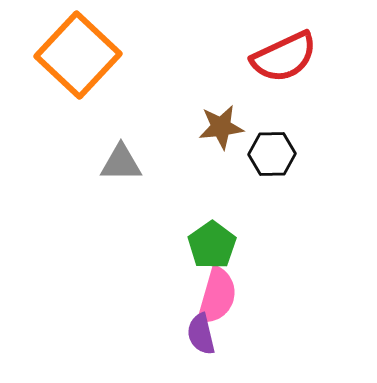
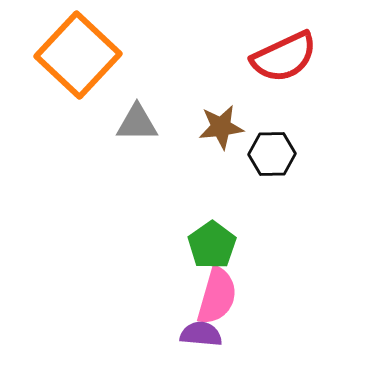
gray triangle: moved 16 px right, 40 px up
purple semicircle: rotated 108 degrees clockwise
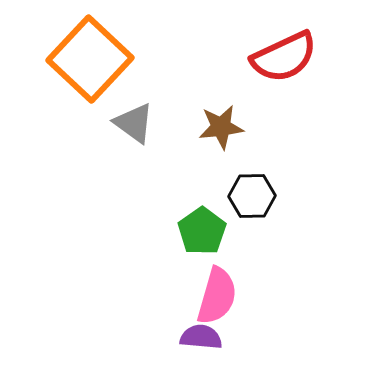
orange square: moved 12 px right, 4 px down
gray triangle: moved 3 px left; rotated 36 degrees clockwise
black hexagon: moved 20 px left, 42 px down
green pentagon: moved 10 px left, 14 px up
purple semicircle: moved 3 px down
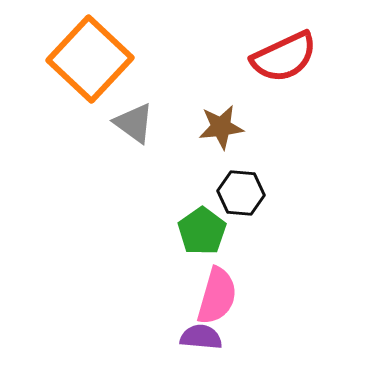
black hexagon: moved 11 px left, 3 px up; rotated 6 degrees clockwise
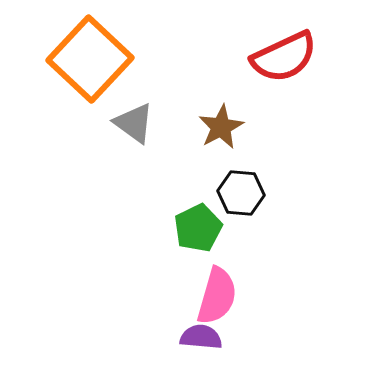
brown star: rotated 21 degrees counterclockwise
green pentagon: moved 4 px left, 3 px up; rotated 9 degrees clockwise
